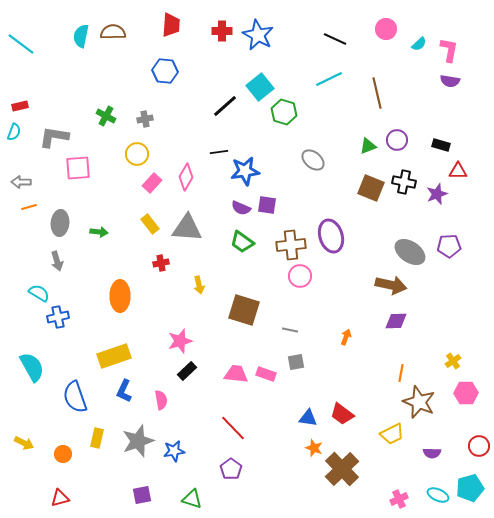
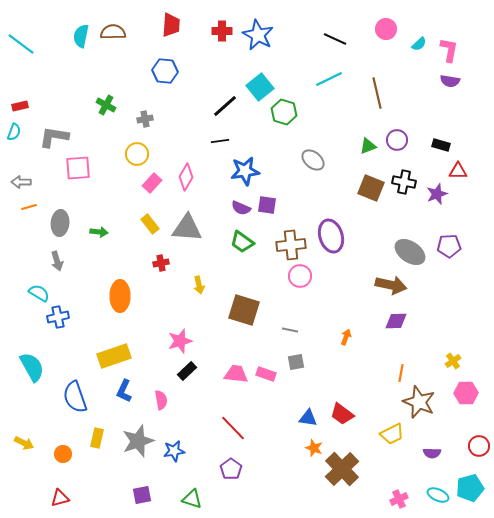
green cross at (106, 116): moved 11 px up
black line at (219, 152): moved 1 px right, 11 px up
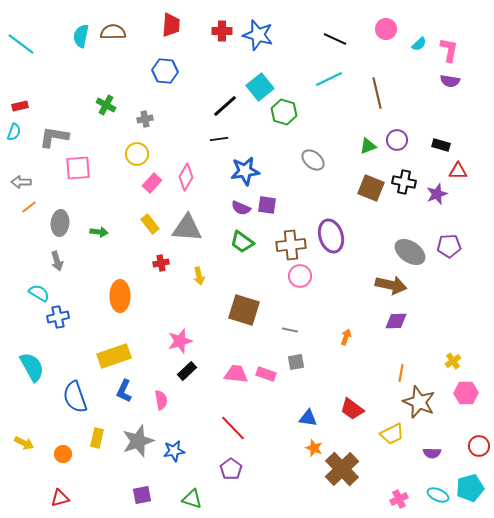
blue star at (258, 35): rotated 12 degrees counterclockwise
black line at (220, 141): moved 1 px left, 2 px up
orange line at (29, 207): rotated 21 degrees counterclockwise
yellow arrow at (199, 285): moved 9 px up
red trapezoid at (342, 414): moved 10 px right, 5 px up
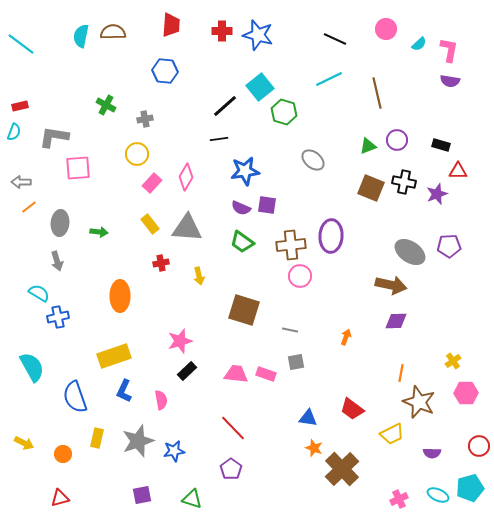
purple ellipse at (331, 236): rotated 20 degrees clockwise
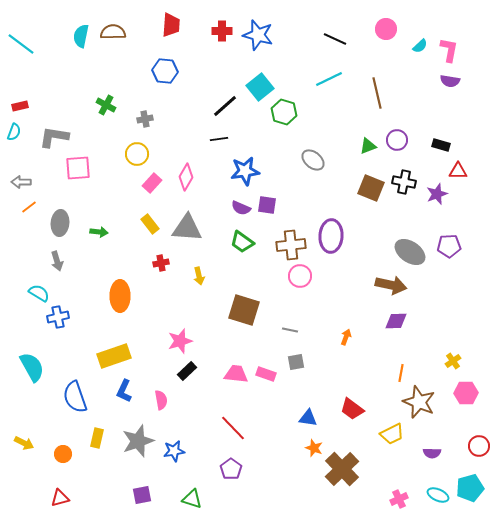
cyan semicircle at (419, 44): moved 1 px right, 2 px down
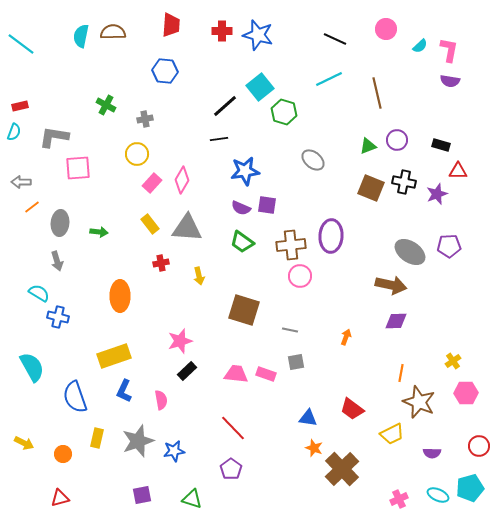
pink diamond at (186, 177): moved 4 px left, 3 px down
orange line at (29, 207): moved 3 px right
blue cross at (58, 317): rotated 25 degrees clockwise
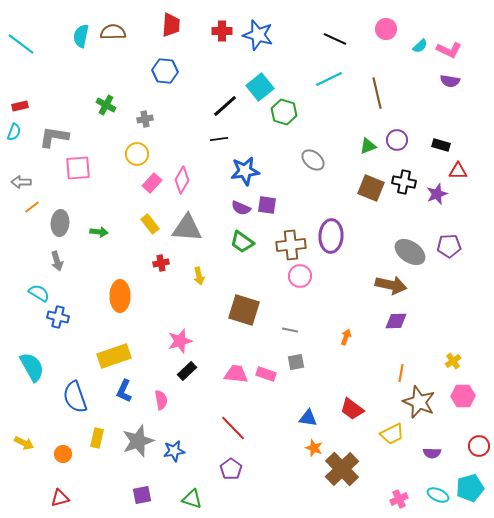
pink L-shape at (449, 50): rotated 105 degrees clockwise
pink hexagon at (466, 393): moved 3 px left, 3 px down
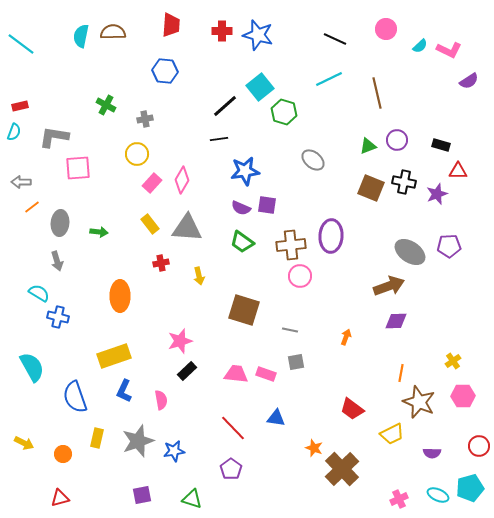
purple semicircle at (450, 81): moved 19 px right; rotated 42 degrees counterclockwise
brown arrow at (391, 285): moved 2 px left, 1 px down; rotated 32 degrees counterclockwise
blue triangle at (308, 418): moved 32 px left
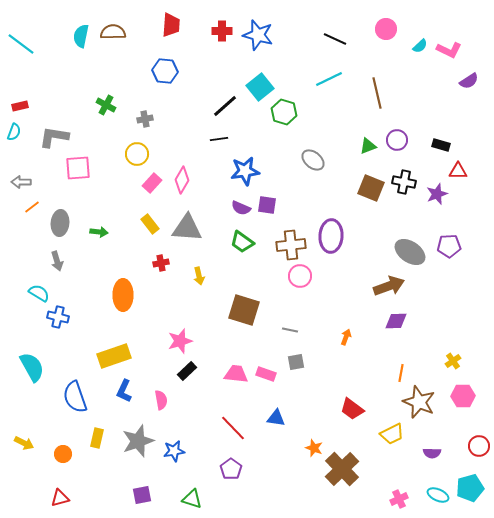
orange ellipse at (120, 296): moved 3 px right, 1 px up
